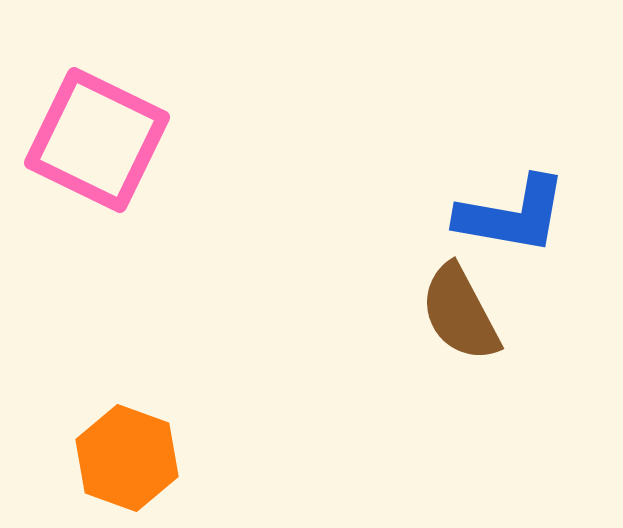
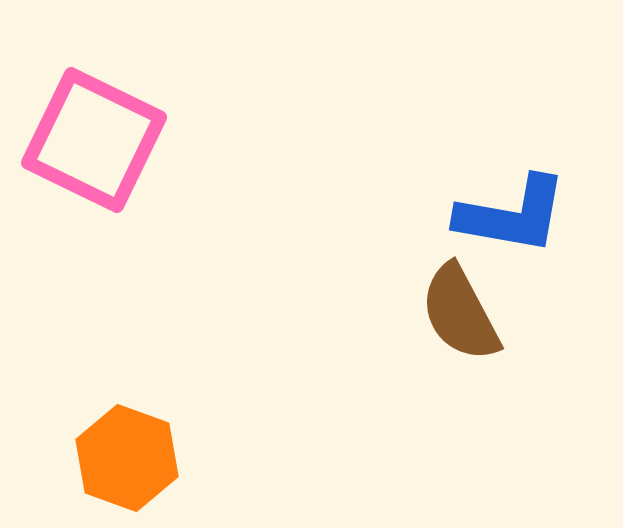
pink square: moved 3 px left
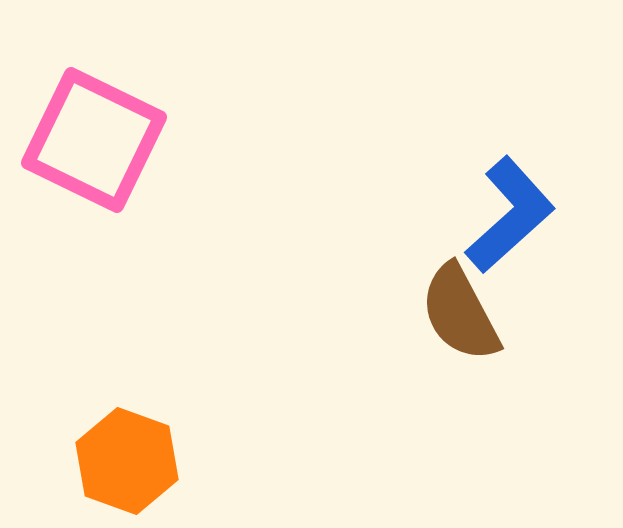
blue L-shape: moved 2 px left; rotated 52 degrees counterclockwise
orange hexagon: moved 3 px down
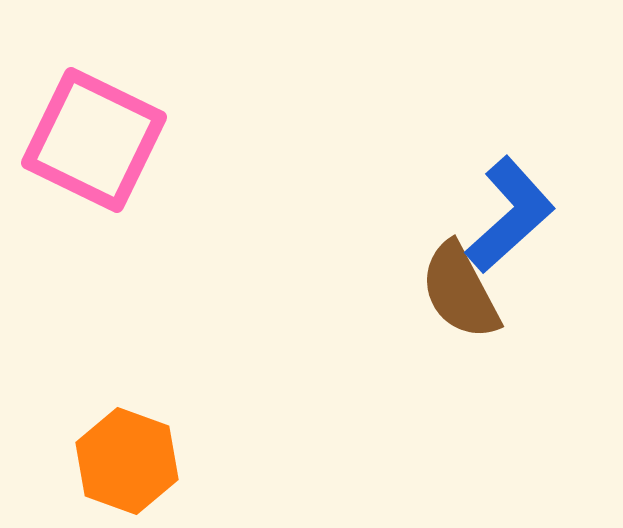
brown semicircle: moved 22 px up
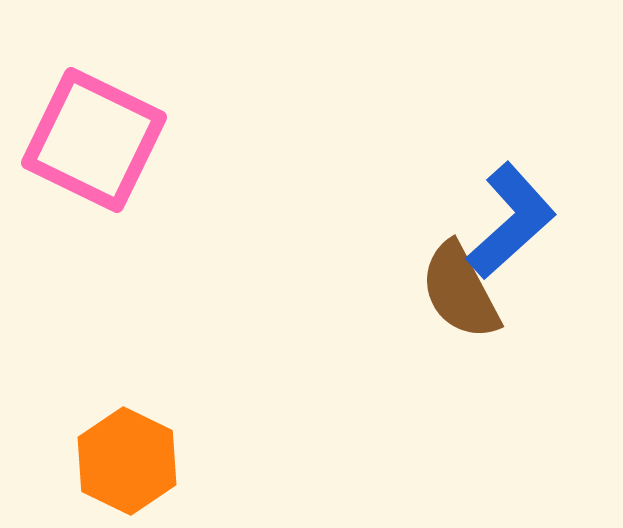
blue L-shape: moved 1 px right, 6 px down
orange hexagon: rotated 6 degrees clockwise
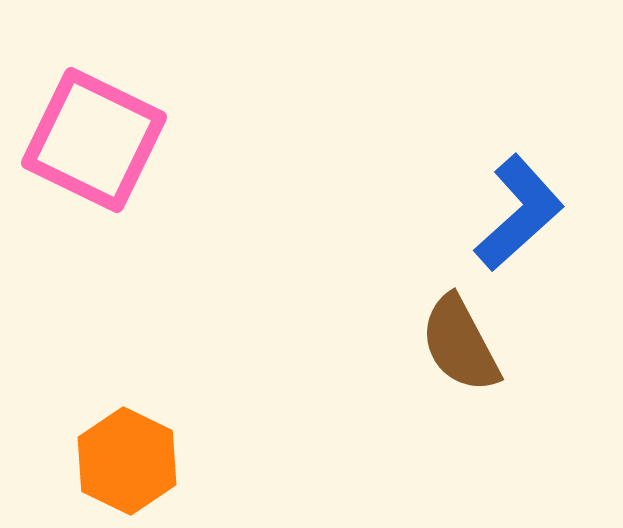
blue L-shape: moved 8 px right, 8 px up
brown semicircle: moved 53 px down
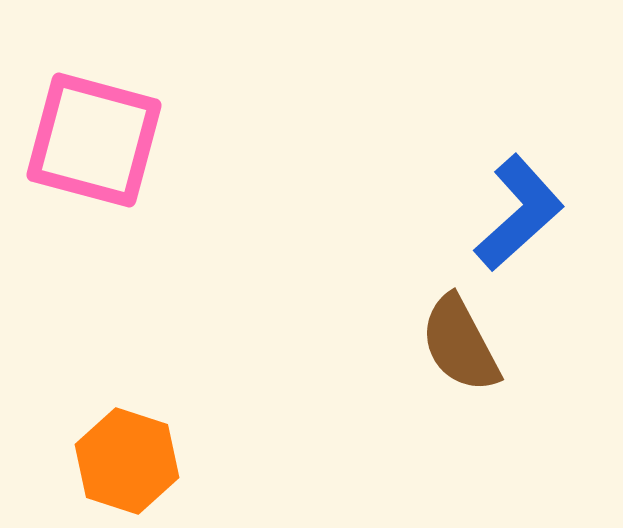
pink square: rotated 11 degrees counterclockwise
orange hexagon: rotated 8 degrees counterclockwise
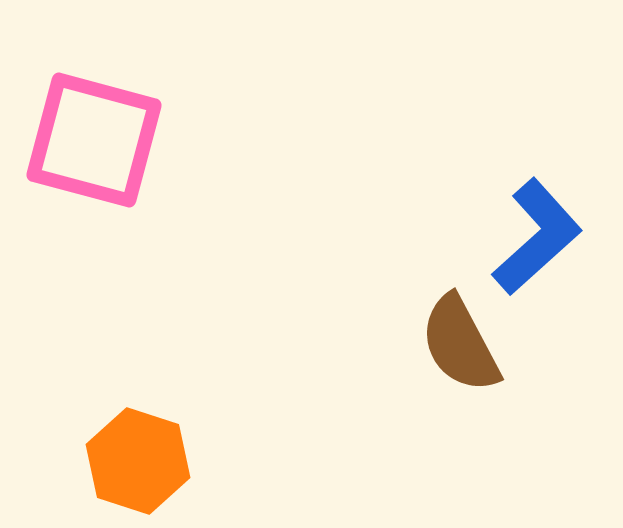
blue L-shape: moved 18 px right, 24 px down
orange hexagon: moved 11 px right
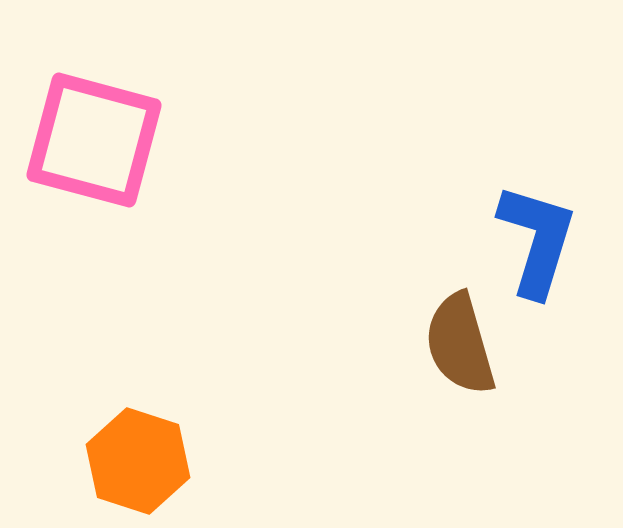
blue L-shape: moved 3 px down; rotated 31 degrees counterclockwise
brown semicircle: rotated 12 degrees clockwise
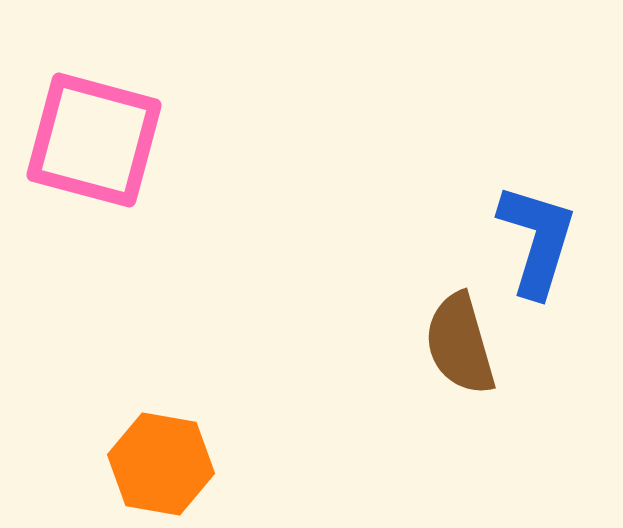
orange hexagon: moved 23 px right, 3 px down; rotated 8 degrees counterclockwise
